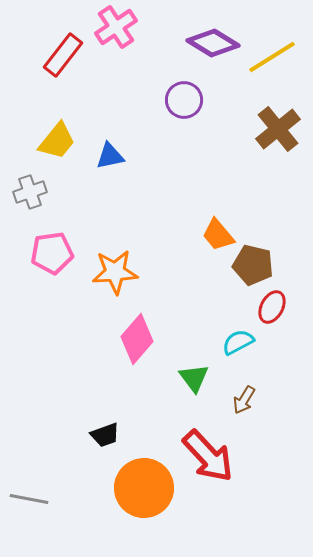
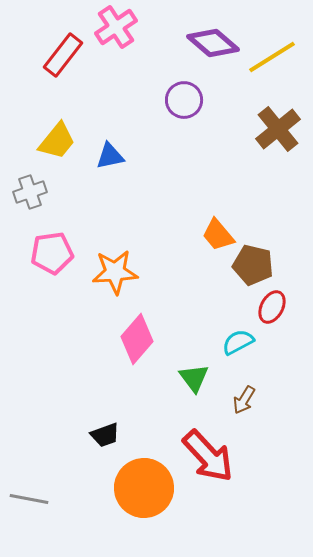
purple diamond: rotated 9 degrees clockwise
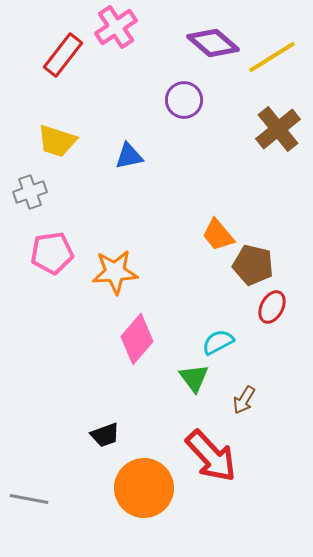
yellow trapezoid: rotated 69 degrees clockwise
blue triangle: moved 19 px right
cyan semicircle: moved 20 px left
red arrow: moved 3 px right
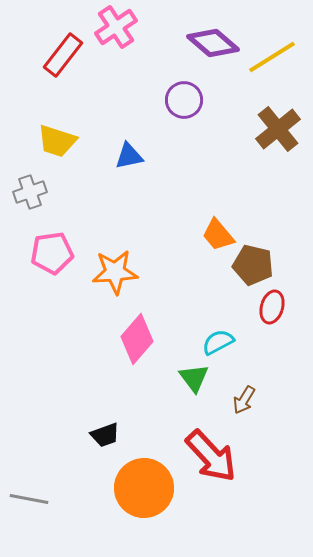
red ellipse: rotated 12 degrees counterclockwise
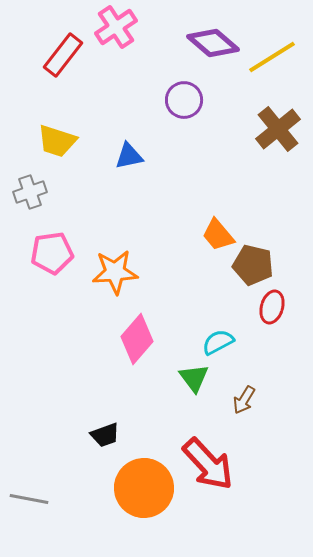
red arrow: moved 3 px left, 8 px down
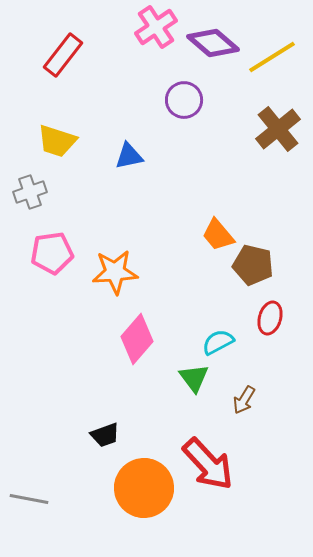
pink cross: moved 40 px right
red ellipse: moved 2 px left, 11 px down
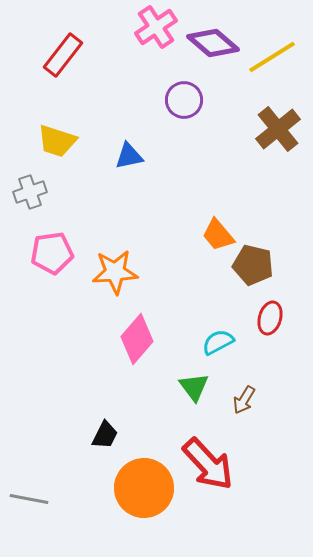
green triangle: moved 9 px down
black trapezoid: rotated 44 degrees counterclockwise
